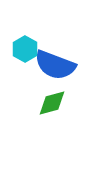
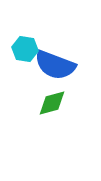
cyan hexagon: rotated 20 degrees counterclockwise
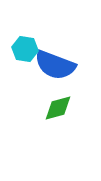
green diamond: moved 6 px right, 5 px down
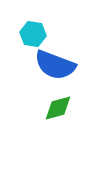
cyan hexagon: moved 8 px right, 15 px up
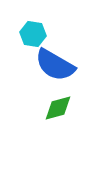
blue semicircle: rotated 9 degrees clockwise
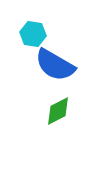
green diamond: moved 3 px down; rotated 12 degrees counterclockwise
